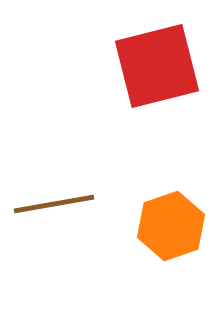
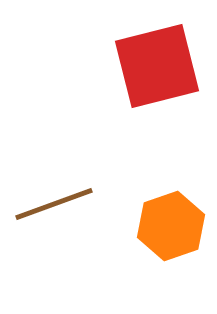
brown line: rotated 10 degrees counterclockwise
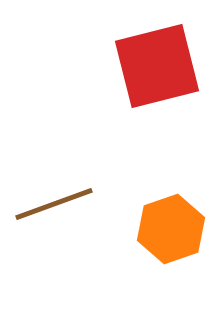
orange hexagon: moved 3 px down
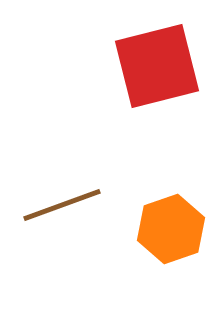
brown line: moved 8 px right, 1 px down
